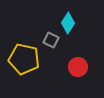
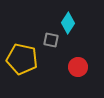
gray square: rotated 14 degrees counterclockwise
yellow pentagon: moved 2 px left
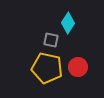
yellow pentagon: moved 25 px right, 9 px down
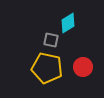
cyan diamond: rotated 25 degrees clockwise
red circle: moved 5 px right
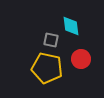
cyan diamond: moved 3 px right, 3 px down; rotated 65 degrees counterclockwise
red circle: moved 2 px left, 8 px up
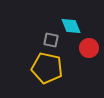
cyan diamond: rotated 15 degrees counterclockwise
red circle: moved 8 px right, 11 px up
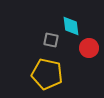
cyan diamond: rotated 15 degrees clockwise
yellow pentagon: moved 6 px down
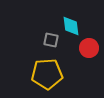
yellow pentagon: rotated 16 degrees counterclockwise
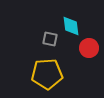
gray square: moved 1 px left, 1 px up
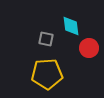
gray square: moved 4 px left
